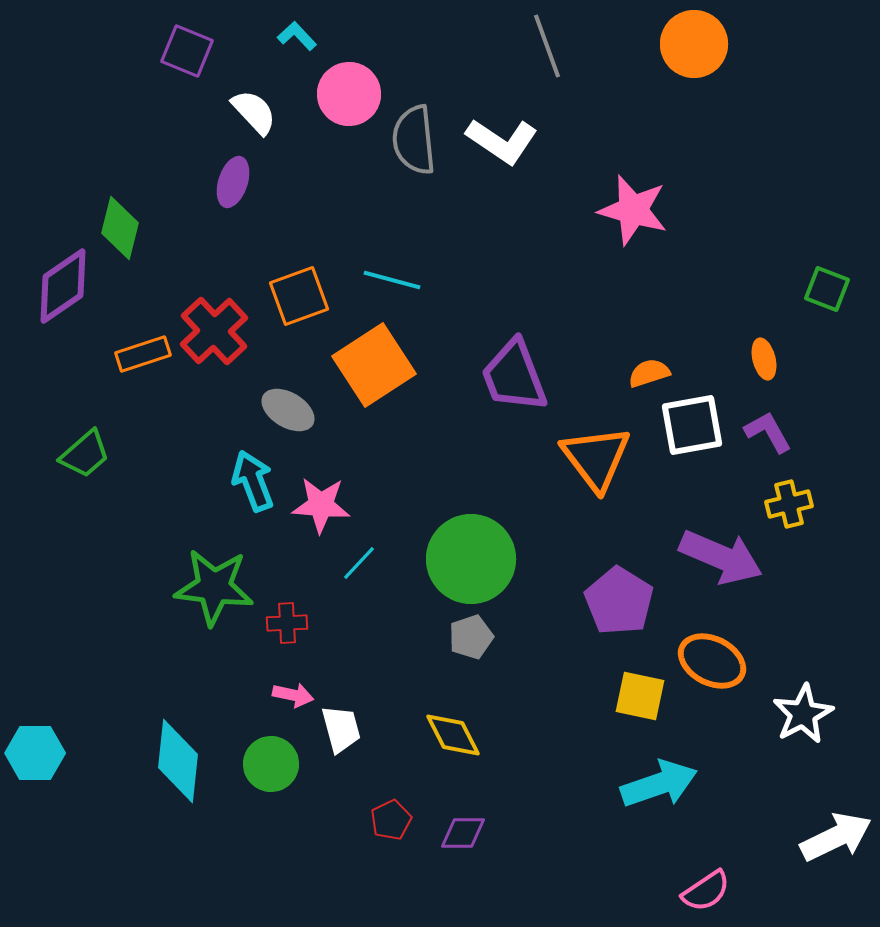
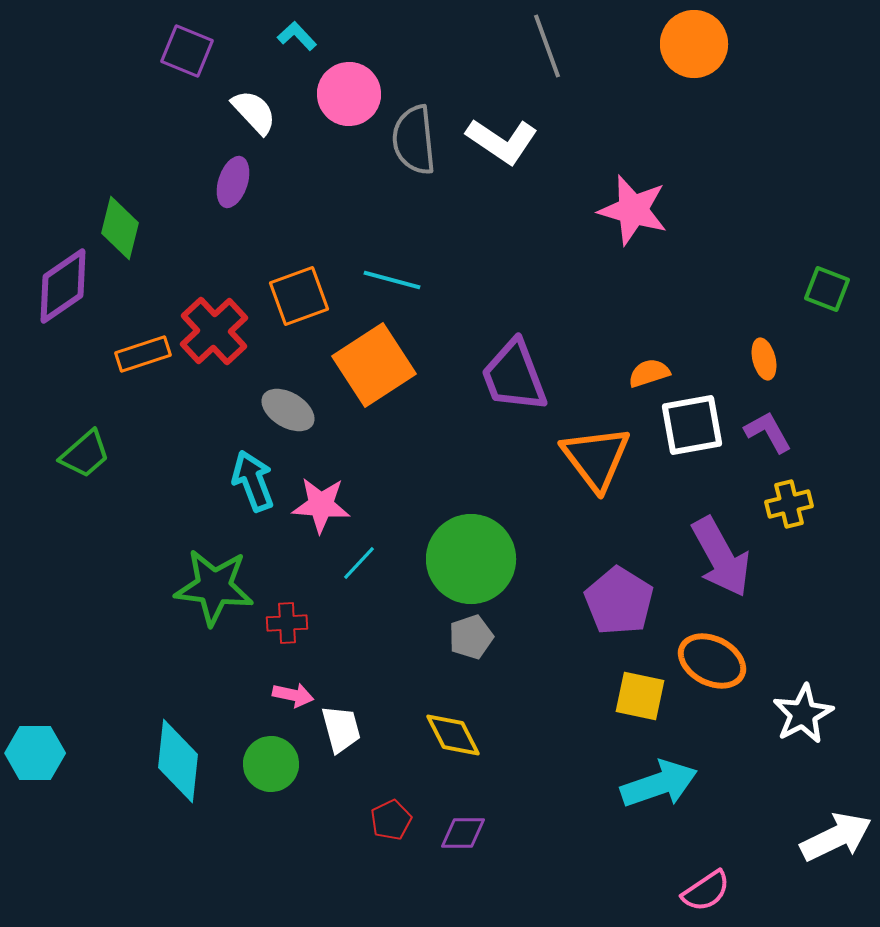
purple arrow at (721, 557): rotated 38 degrees clockwise
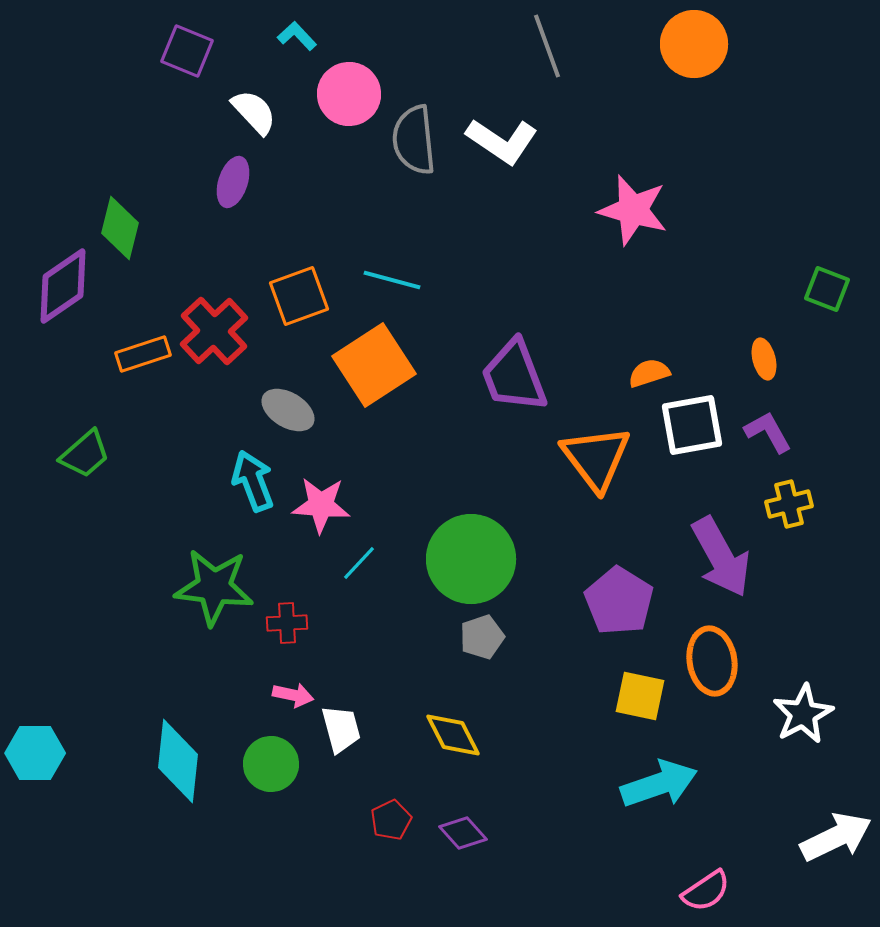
gray pentagon at (471, 637): moved 11 px right
orange ellipse at (712, 661): rotated 54 degrees clockwise
purple diamond at (463, 833): rotated 48 degrees clockwise
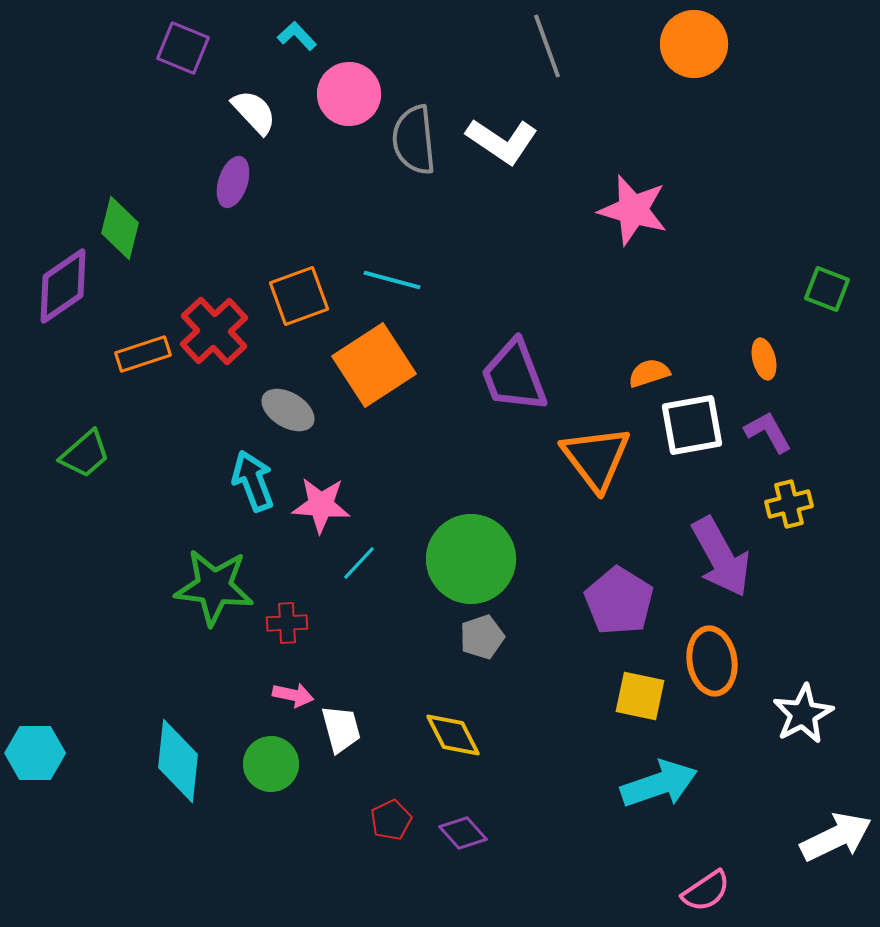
purple square at (187, 51): moved 4 px left, 3 px up
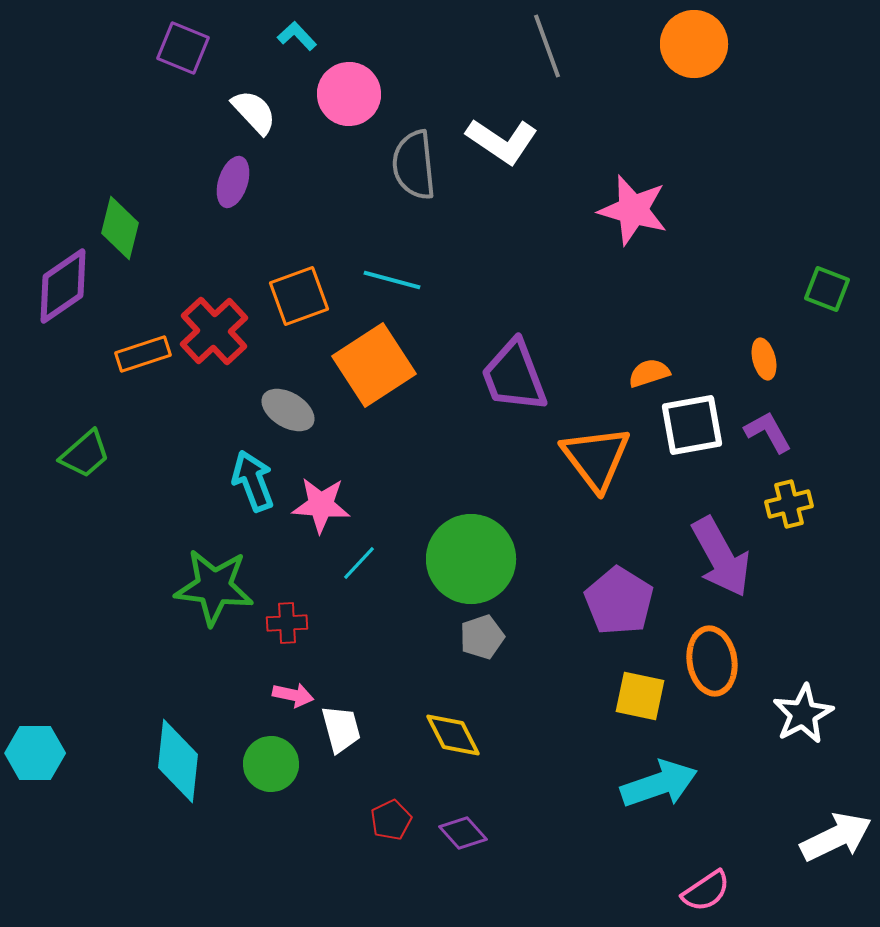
gray semicircle at (414, 140): moved 25 px down
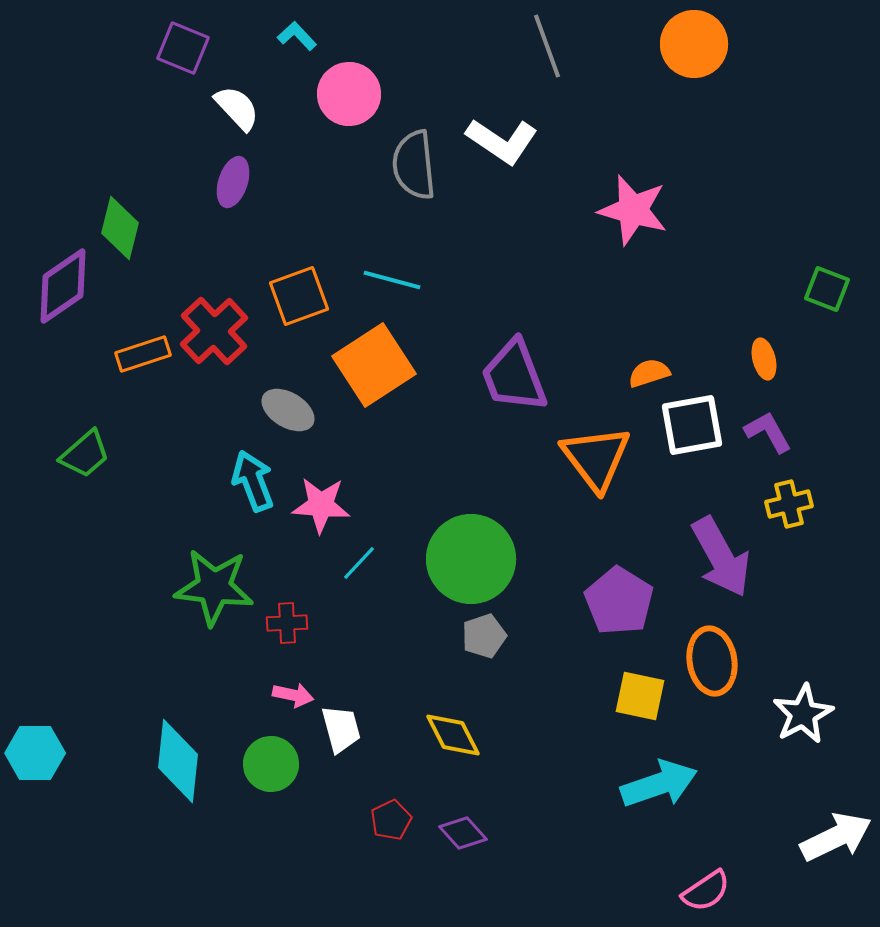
white semicircle at (254, 112): moved 17 px left, 4 px up
gray pentagon at (482, 637): moved 2 px right, 1 px up
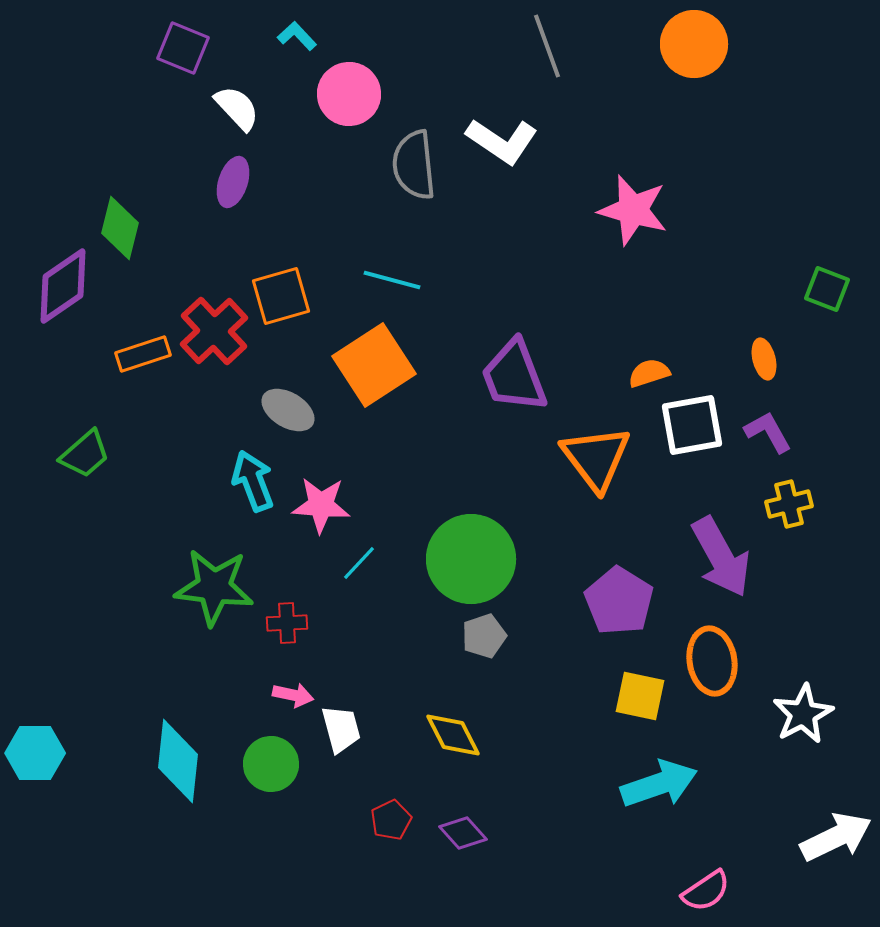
orange square at (299, 296): moved 18 px left; rotated 4 degrees clockwise
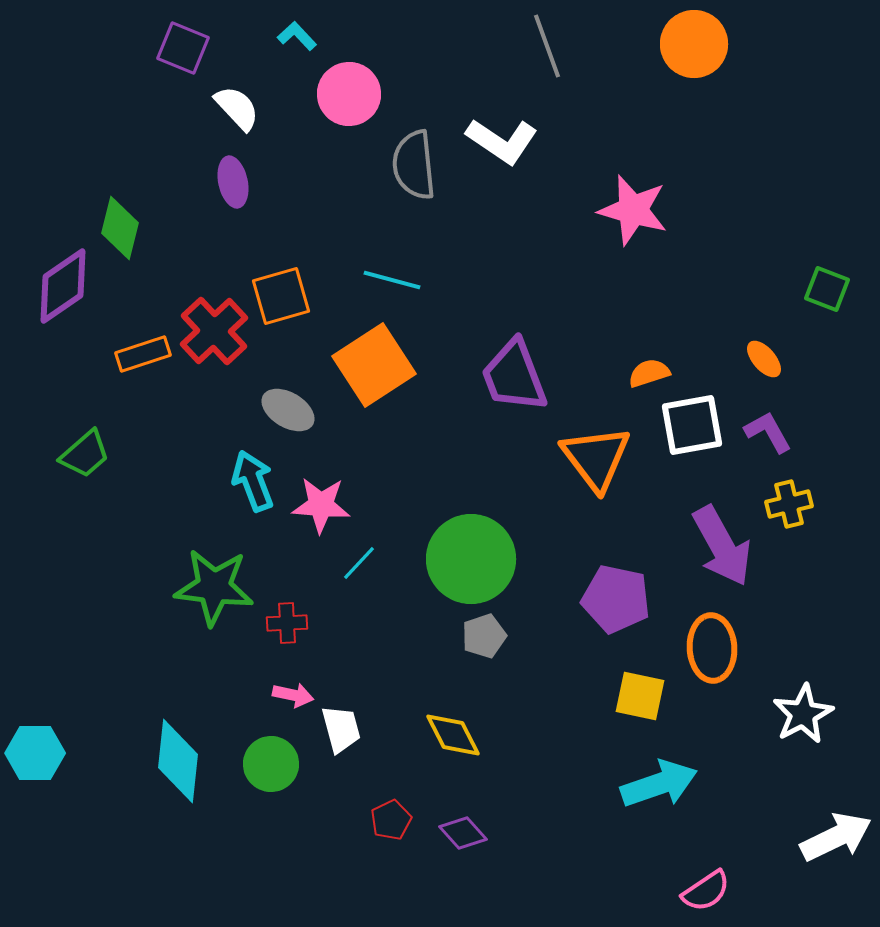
purple ellipse at (233, 182): rotated 30 degrees counterclockwise
orange ellipse at (764, 359): rotated 27 degrees counterclockwise
purple arrow at (721, 557): moved 1 px right, 11 px up
purple pentagon at (619, 601): moved 3 px left, 2 px up; rotated 20 degrees counterclockwise
orange ellipse at (712, 661): moved 13 px up; rotated 6 degrees clockwise
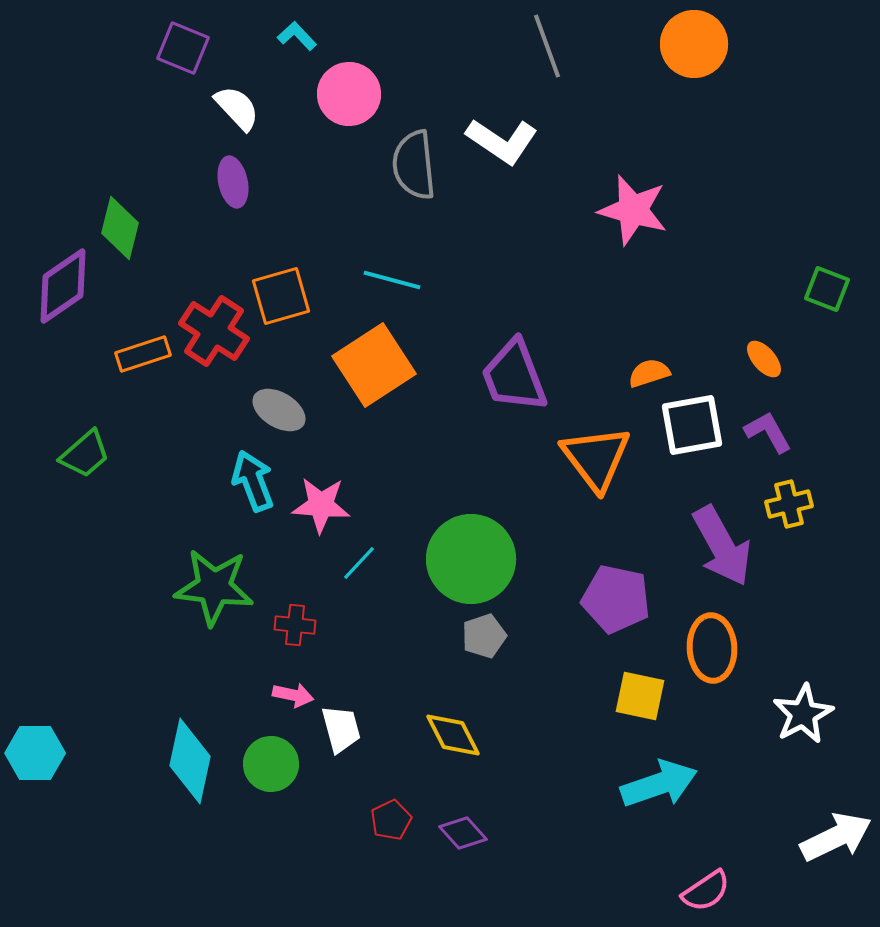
red cross at (214, 331): rotated 14 degrees counterclockwise
gray ellipse at (288, 410): moved 9 px left
red cross at (287, 623): moved 8 px right, 2 px down; rotated 9 degrees clockwise
cyan diamond at (178, 761): moved 12 px right; rotated 6 degrees clockwise
